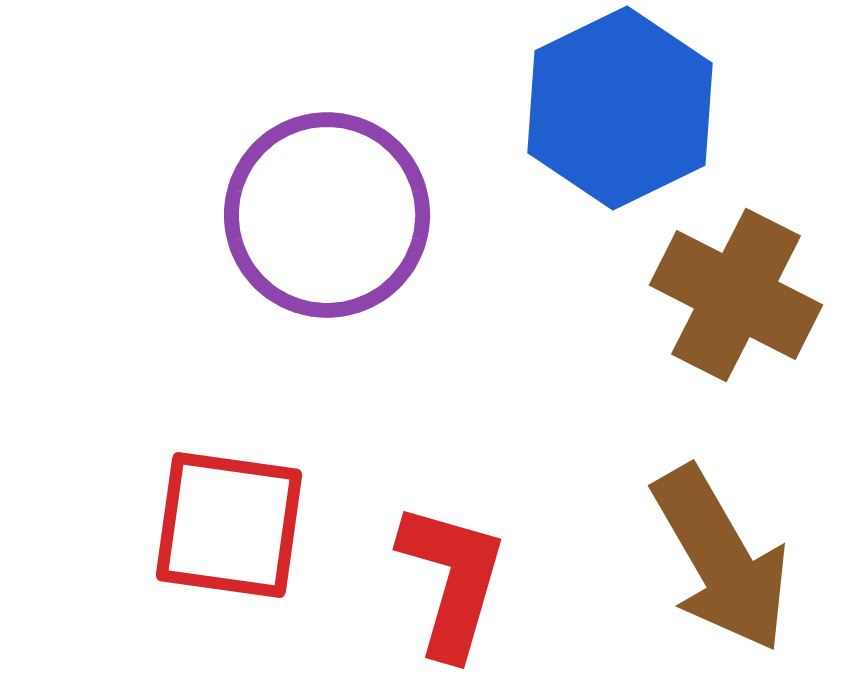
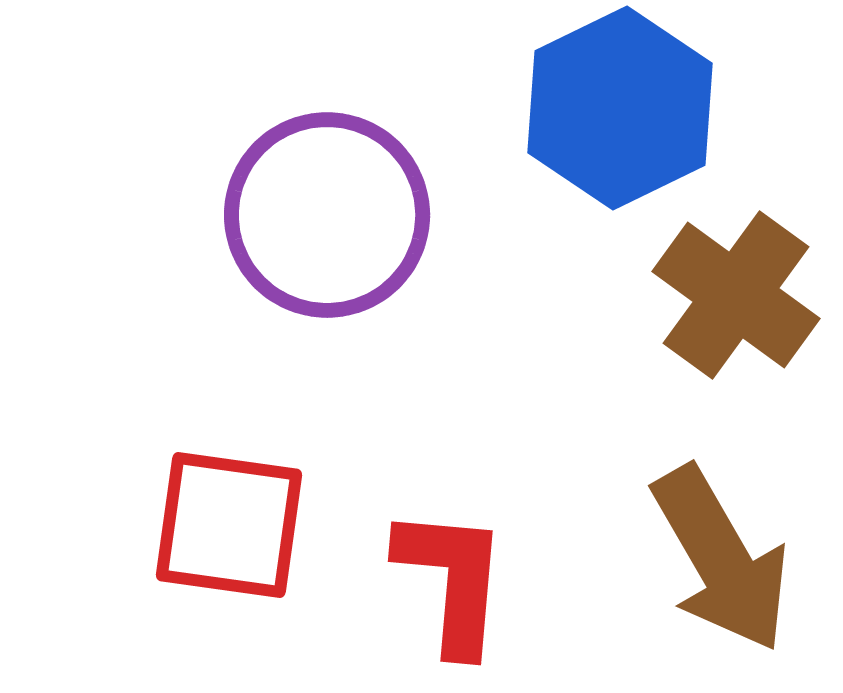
brown cross: rotated 9 degrees clockwise
red L-shape: rotated 11 degrees counterclockwise
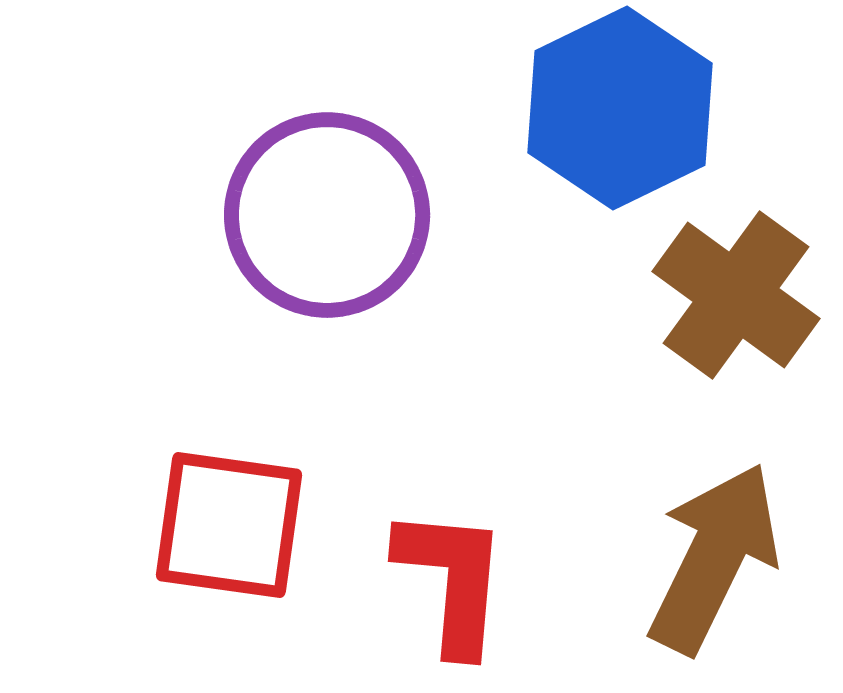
brown arrow: moved 7 px left, 1 px up; rotated 124 degrees counterclockwise
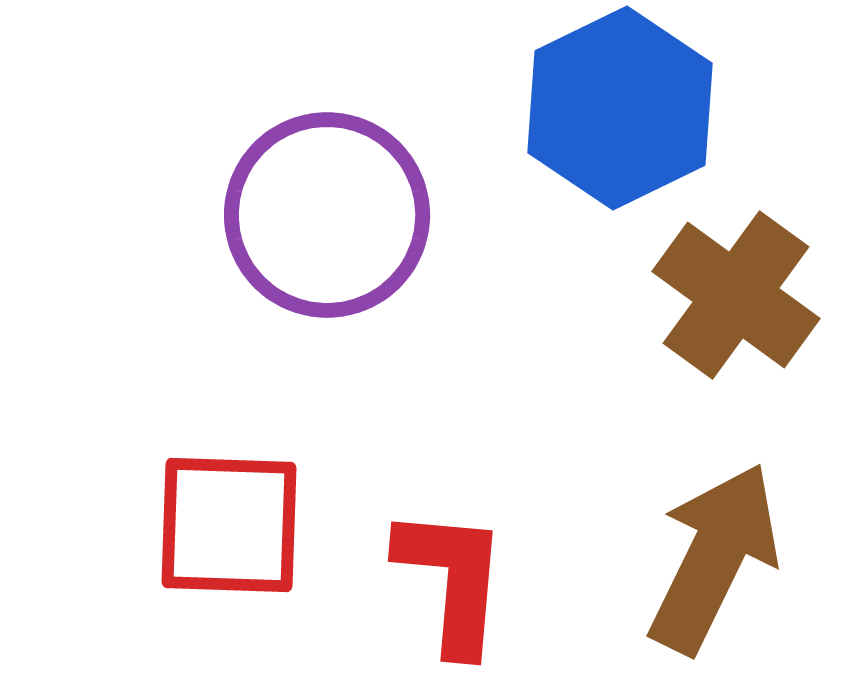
red square: rotated 6 degrees counterclockwise
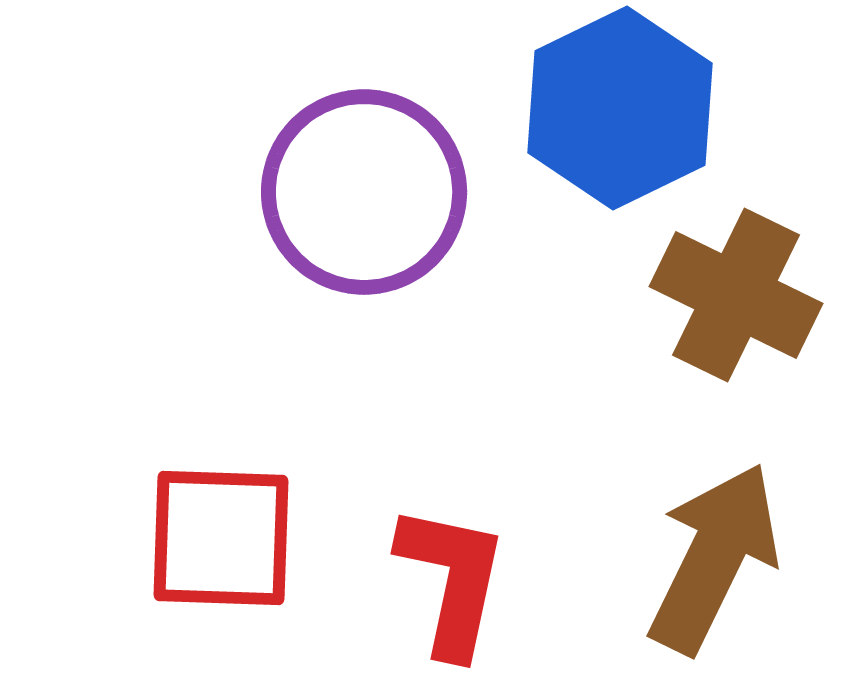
purple circle: moved 37 px right, 23 px up
brown cross: rotated 10 degrees counterclockwise
red square: moved 8 px left, 13 px down
red L-shape: rotated 7 degrees clockwise
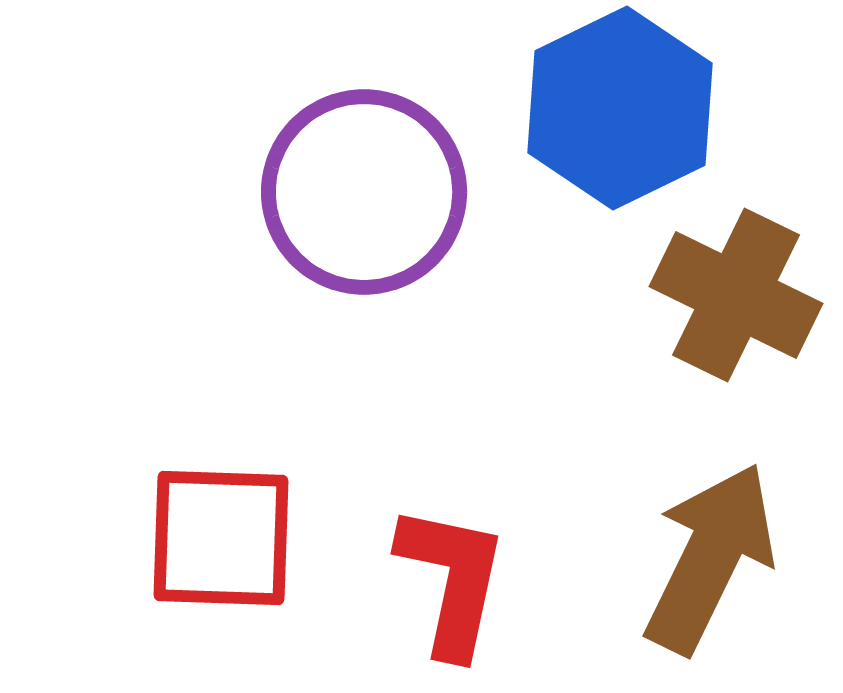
brown arrow: moved 4 px left
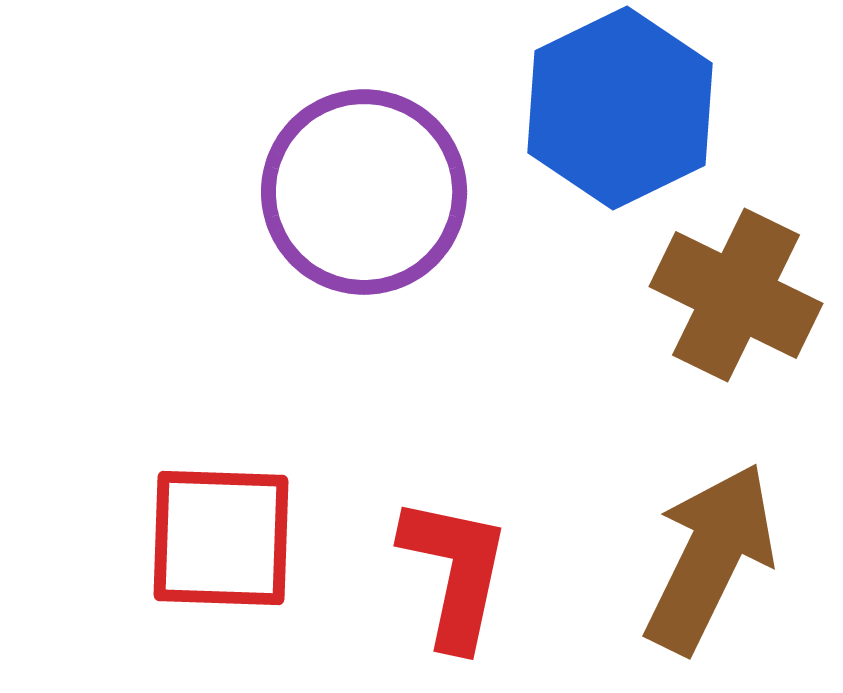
red L-shape: moved 3 px right, 8 px up
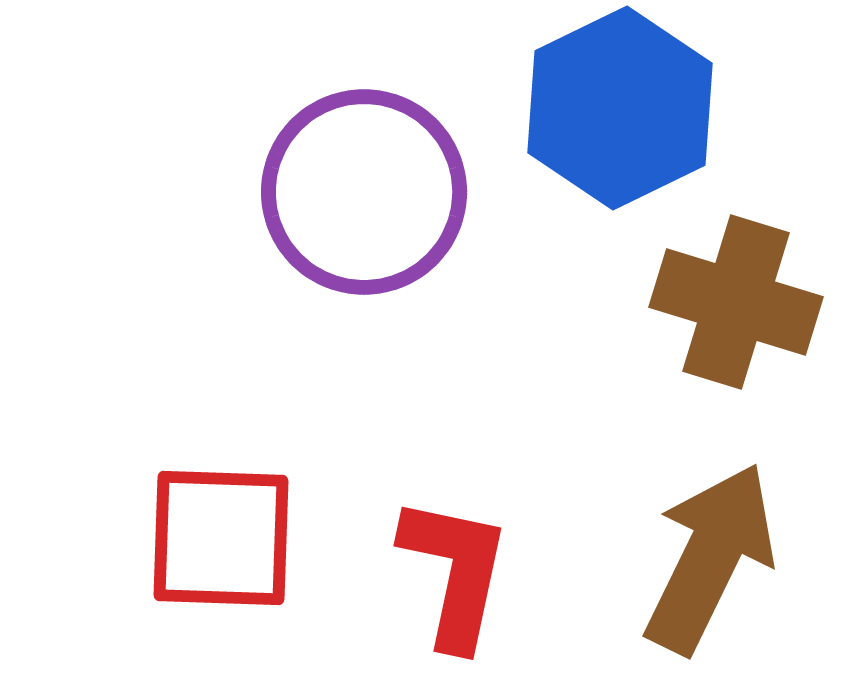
brown cross: moved 7 px down; rotated 9 degrees counterclockwise
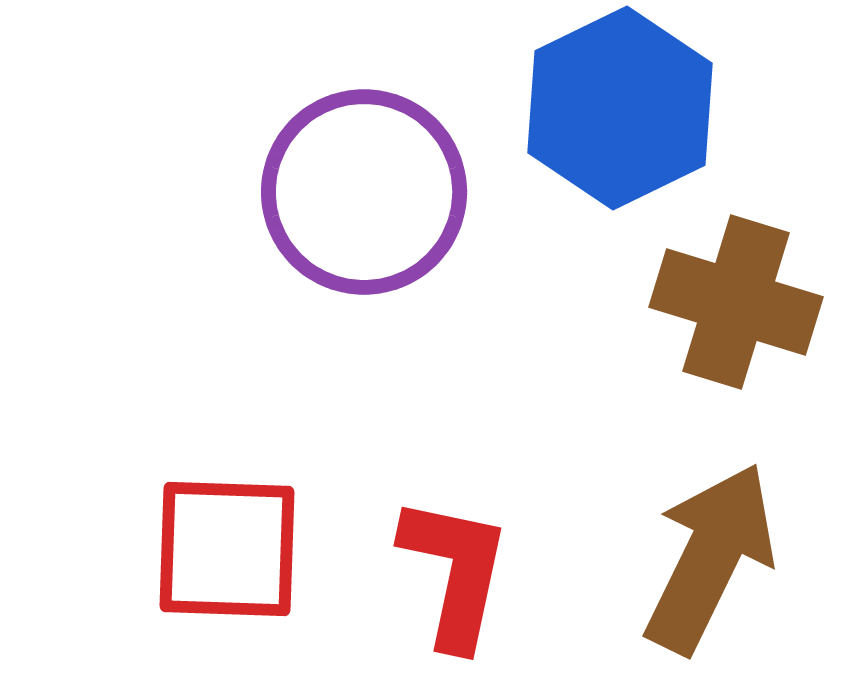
red square: moved 6 px right, 11 px down
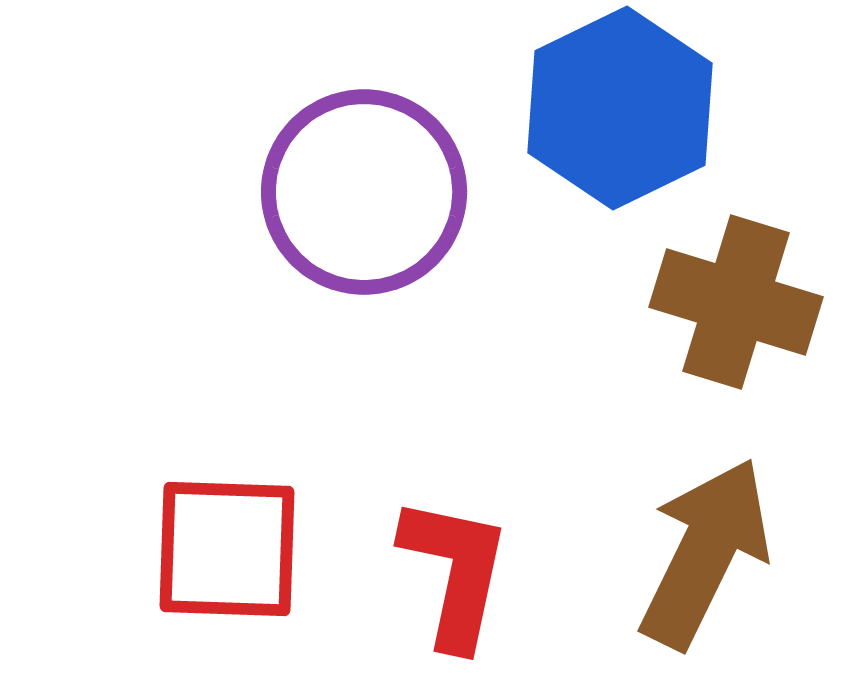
brown arrow: moved 5 px left, 5 px up
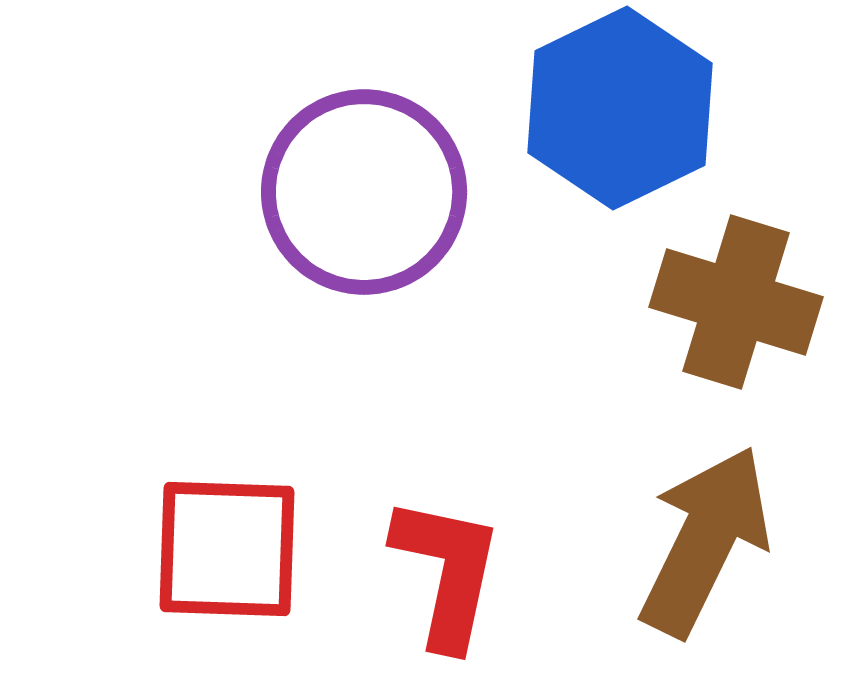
brown arrow: moved 12 px up
red L-shape: moved 8 px left
